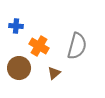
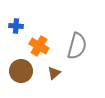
brown circle: moved 2 px right, 3 px down
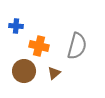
orange cross: rotated 18 degrees counterclockwise
brown circle: moved 3 px right
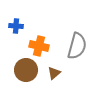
brown circle: moved 2 px right, 1 px up
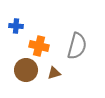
brown triangle: rotated 24 degrees clockwise
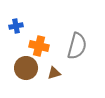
blue cross: rotated 16 degrees counterclockwise
brown circle: moved 2 px up
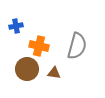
brown circle: moved 1 px right, 1 px down
brown triangle: rotated 24 degrees clockwise
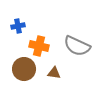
blue cross: moved 2 px right
gray semicircle: rotated 100 degrees clockwise
brown circle: moved 3 px left
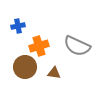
orange cross: rotated 30 degrees counterclockwise
brown circle: moved 1 px right, 2 px up
